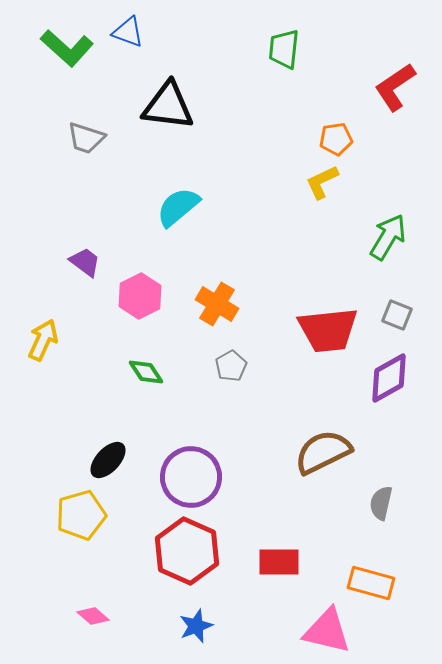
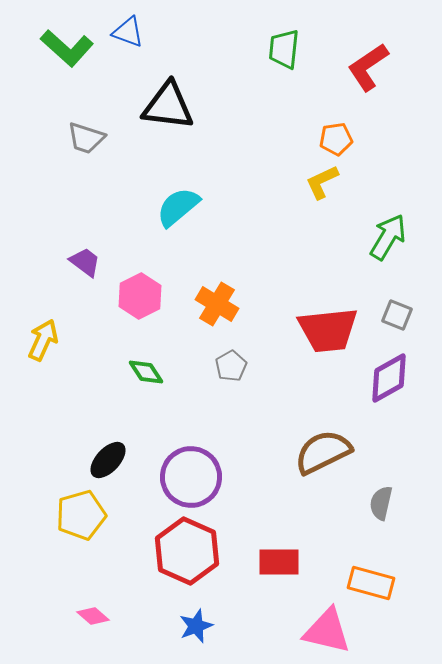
red L-shape: moved 27 px left, 20 px up
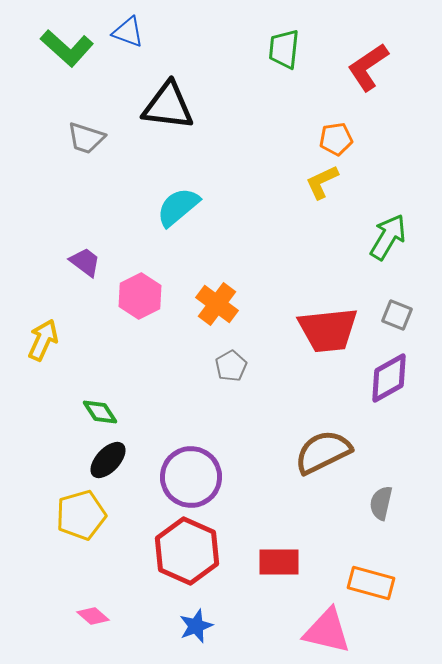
orange cross: rotated 6 degrees clockwise
green diamond: moved 46 px left, 40 px down
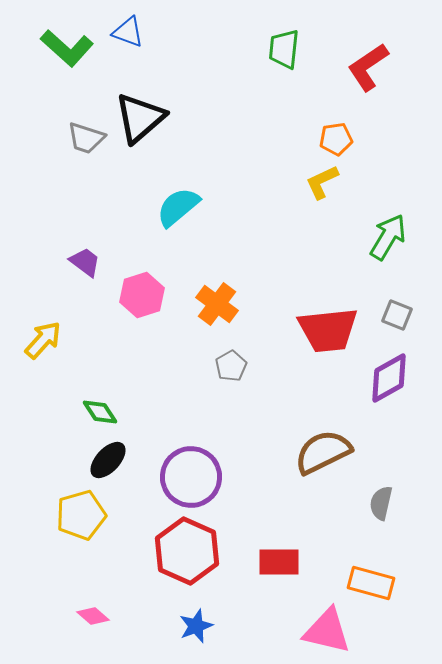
black triangle: moved 28 px left, 12 px down; rotated 48 degrees counterclockwise
pink hexagon: moved 2 px right, 1 px up; rotated 9 degrees clockwise
yellow arrow: rotated 18 degrees clockwise
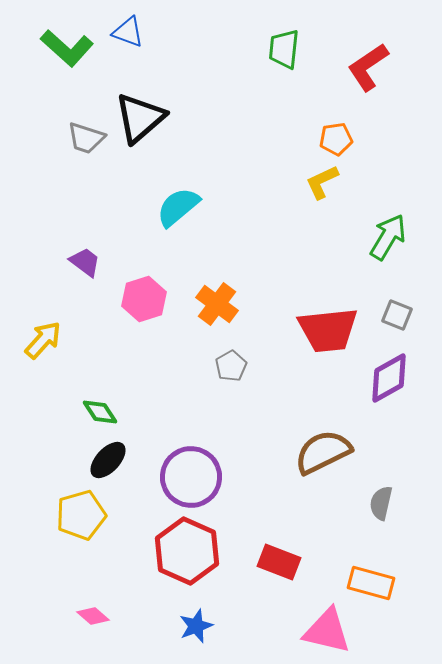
pink hexagon: moved 2 px right, 4 px down
red rectangle: rotated 21 degrees clockwise
